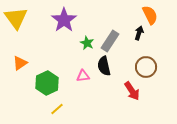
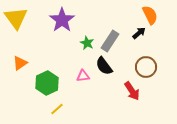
purple star: moved 2 px left
black arrow: rotated 32 degrees clockwise
black semicircle: rotated 24 degrees counterclockwise
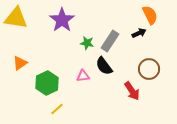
yellow triangle: rotated 45 degrees counterclockwise
black arrow: rotated 16 degrees clockwise
green star: rotated 16 degrees counterclockwise
brown circle: moved 3 px right, 2 px down
